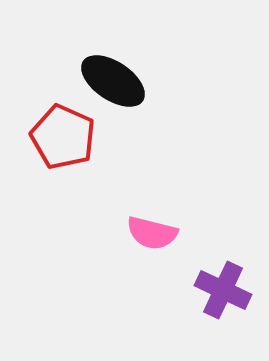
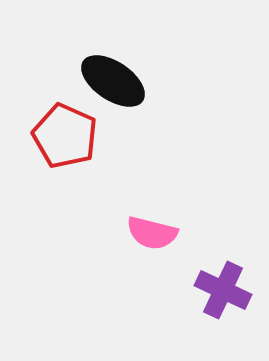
red pentagon: moved 2 px right, 1 px up
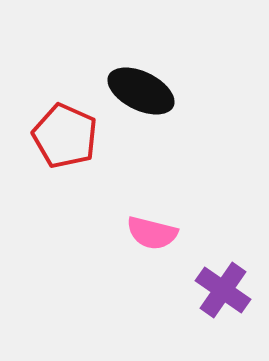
black ellipse: moved 28 px right, 10 px down; rotated 8 degrees counterclockwise
purple cross: rotated 10 degrees clockwise
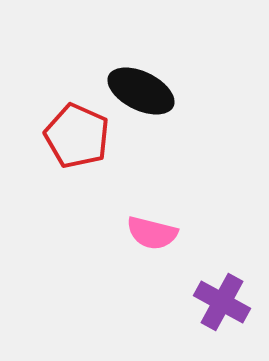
red pentagon: moved 12 px right
purple cross: moved 1 px left, 12 px down; rotated 6 degrees counterclockwise
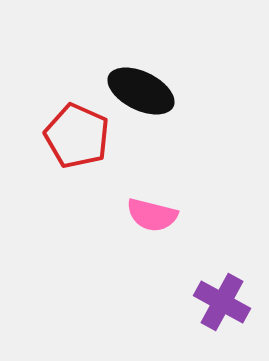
pink semicircle: moved 18 px up
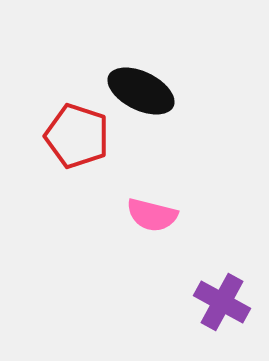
red pentagon: rotated 6 degrees counterclockwise
